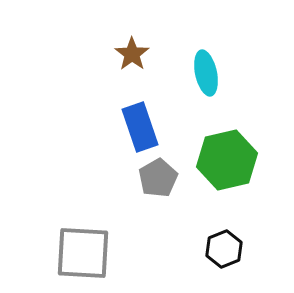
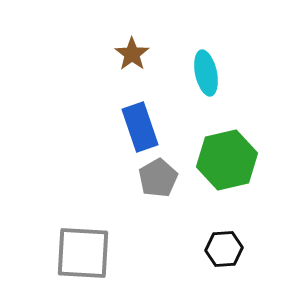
black hexagon: rotated 18 degrees clockwise
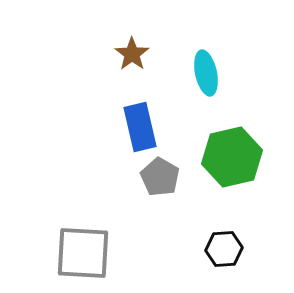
blue rectangle: rotated 6 degrees clockwise
green hexagon: moved 5 px right, 3 px up
gray pentagon: moved 2 px right, 1 px up; rotated 12 degrees counterclockwise
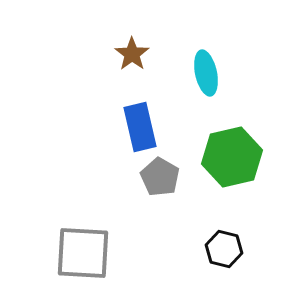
black hexagon: rotated 18 degrees clockwise
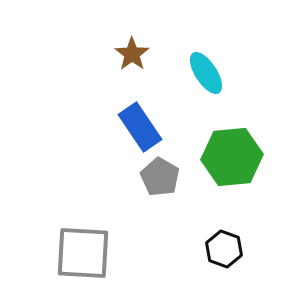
cyan ellipse: rotated 21 degrees counterclockwise
blue rectangle: rotated 21 degrees counterclockwise
green hexagon: rotated 8 degrees clockwise
black hexagon: rotated 6 degrees clockwise
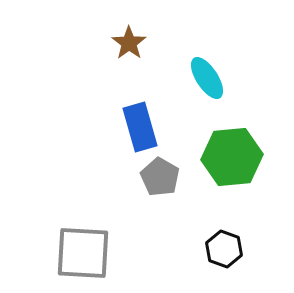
brown star: moved 3 px left, 11 px up
cyan ellipse: moved 1 px right, 5 px down
blue rectangle: rotated 18 degrees clockwise
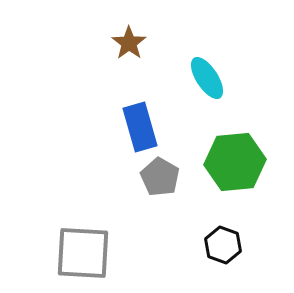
green hexagon: moved 3 px right, 5 px down
black hexagon: moved 1 px left, 4 px up
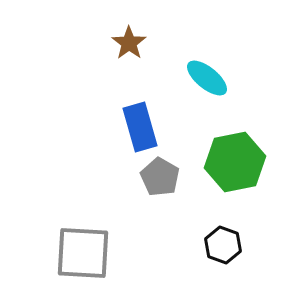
cyan ellipse: rotated 18 degrees counterclockwise
green hexagon: rotated 6 degrees counterclockwise
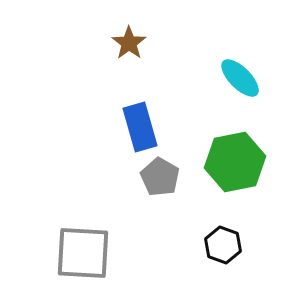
cyan ellipse: moved 33 px right; rotated 6 degrees clockwise
